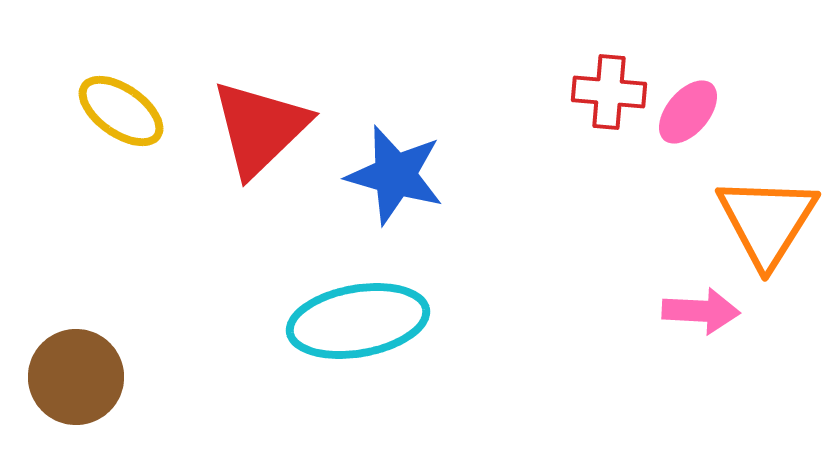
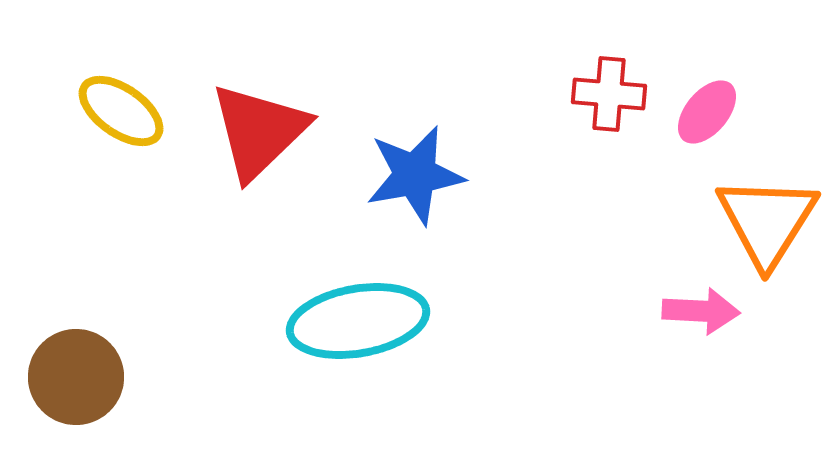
red cross: moved 2 px down
pink ellipse: moved 19 px right
red triangle: moved 1 px left, 3 px down
blue star: moved 20 px right; rotated 26 degrees counterclockwise
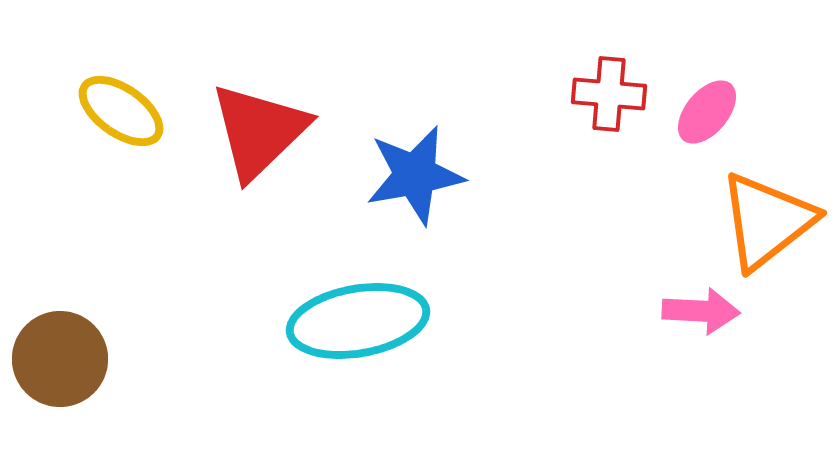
orange triangle: rotated 20 degrees clockwise
brown circle: moved 16 px left, 18 px up
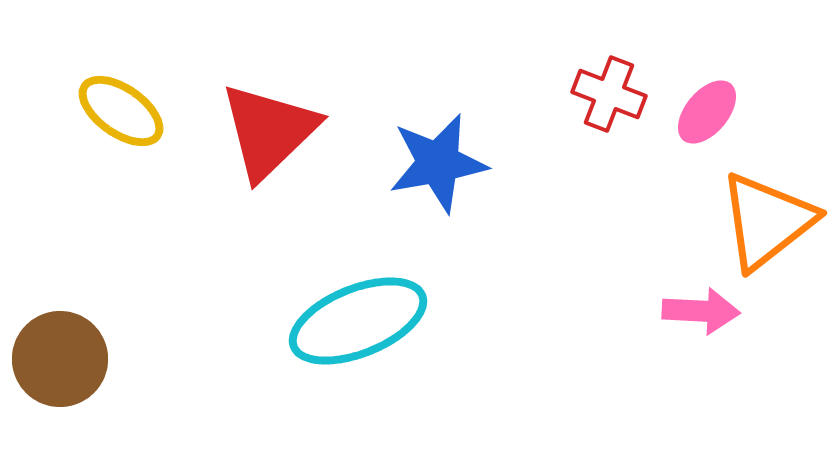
red cross: rotated 16 degrees clockwise
red triangle: moved 10 px right
blue star: moved 23 px right, 12 px up
cyan ellipse: rotated 12 degrees counterclockwise
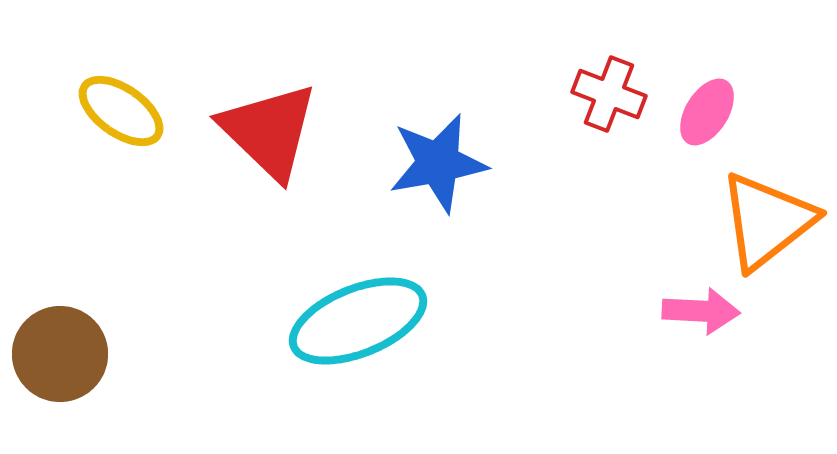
pink ellipse: rotated 8 degrees counterclockwise
red triangle: rotated 32 degrees counterclockwise
brown circle: moved 5 px up
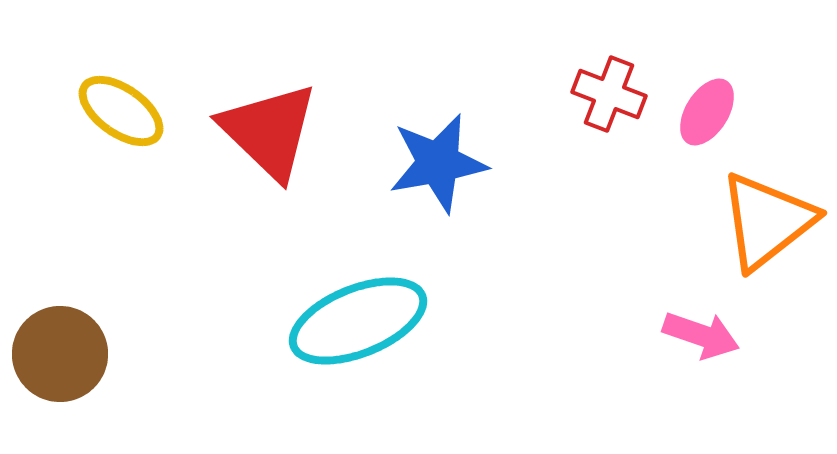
pink arrow: moved 24 px down; rotated 16 degrees clockwise
